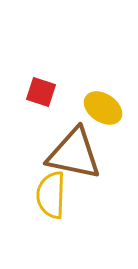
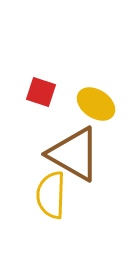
yellow ellipse: moved 7 px left, 4 px up
brown triangle: rotated 18 degrees clockwise
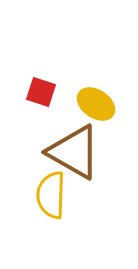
brown triangle: moved 2 px up
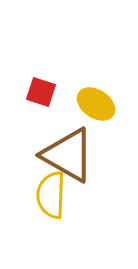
brown triangle: moved 6 px left, 3 px down
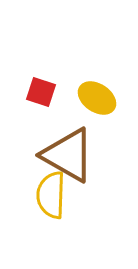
yellow ellipse: moved 1 px right, 6 px up
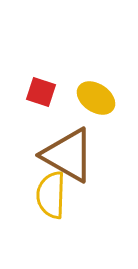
yellow ellipse: moved 1 px left
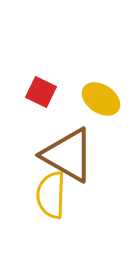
red square: rotated 8 degrees clockwise
yellow ellipse: moved 5 px right, 1 px down
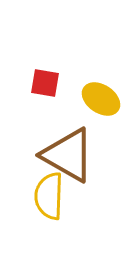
red square: moved 4 px right, 9 px up; rotated 16 degrees counterclockwise
yellow semicircle: moved 2 px left, 1 px down
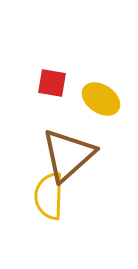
red square: moved 7 px right
brown triangle: rotated 48 degrees clockwise
